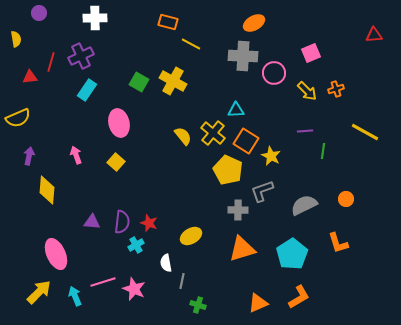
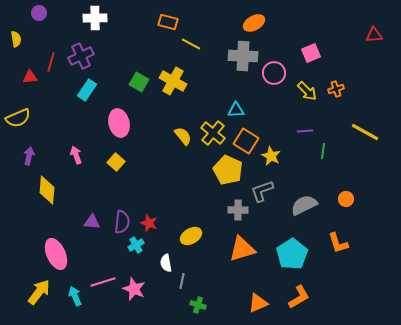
yellow arrow at (39, 292): rotated 8 degrees counterclockwise
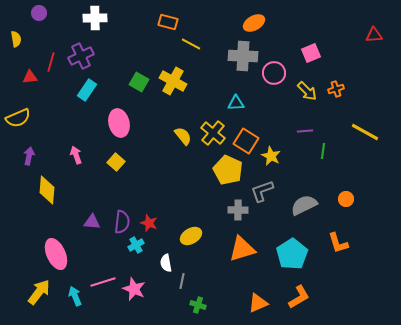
cyan triangle at (236, 110): moved 7 px up
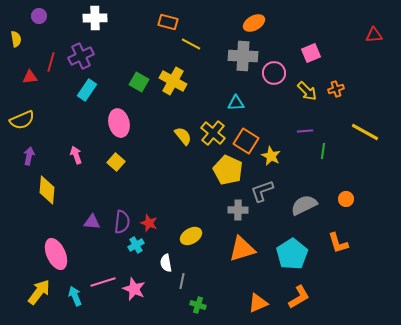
purple circle at (39, 13): moved 3 px down
yellow semicircle at (18, 118): moved 4 px right, 2 px down
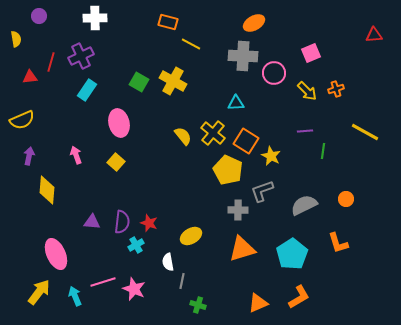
white semicircle at (166, 263): moved 2 px right, 1 px up
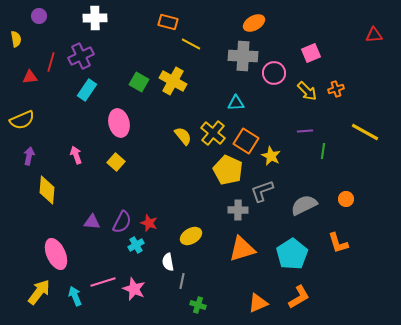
purple semicircle at (122, 222): rotated 20 degrees clockwise
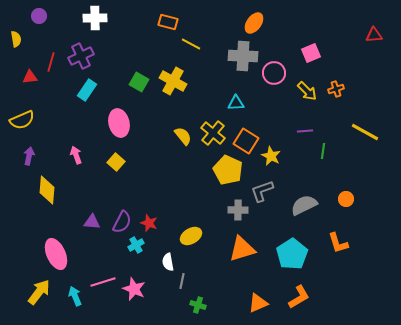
orange ellipse at (254, 23): rotated 25 degrees counterclockwise
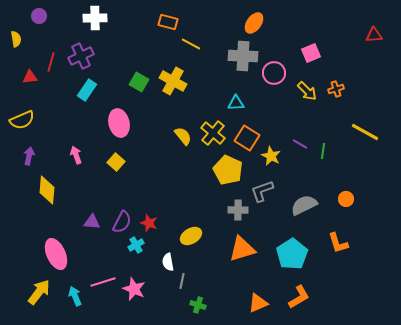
purple line at (305, 131): moved 5 px left, 13 px down; rotated 35 degrees clockwise
orange square at (246, 141): moved 1 px right, 3 px up
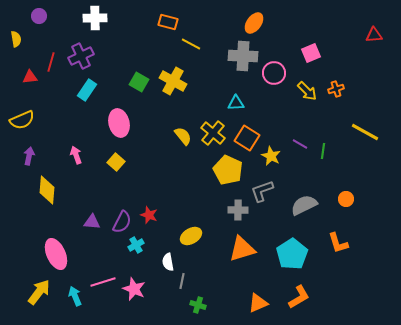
red star at (149, 223): moved 8 px up
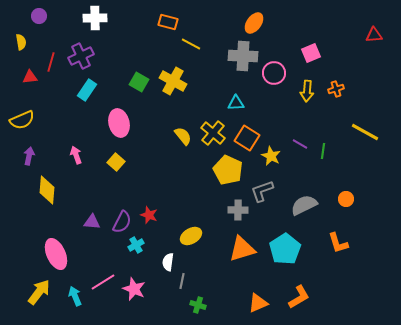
yellow semicircle at (16, 39): moved 5 px right, 3 px down
yellow arrow at (307, 91): rotated 50 degrees clockwise
cyan pentagon at (292, 254): moved 7 px left, 5 px up
white semicircle at (168, 262): rotated 18 degrees clockwise
pink line at (103, 282): rotated 15 degrees counterclockwise
